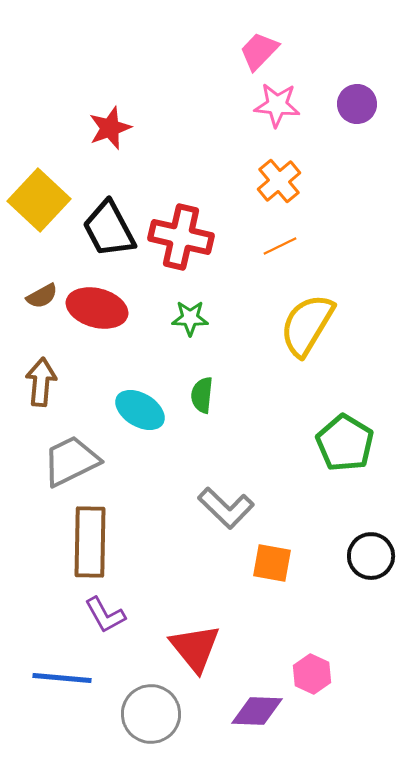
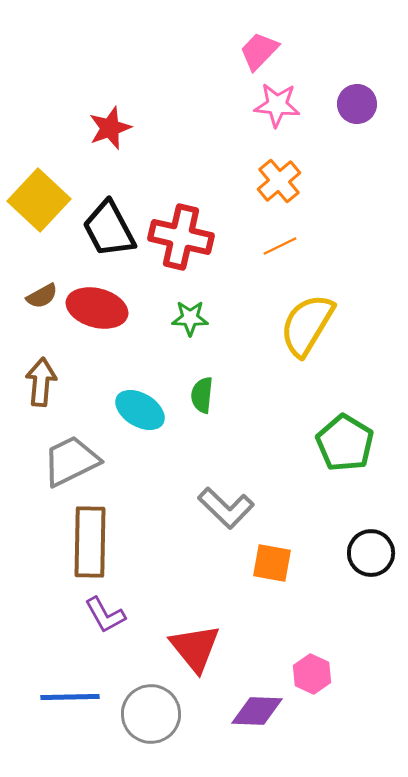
black circle: moved 3 px up
blue line: moved 8 px right, 19 px down; rotated 6 degrees counterclockwise
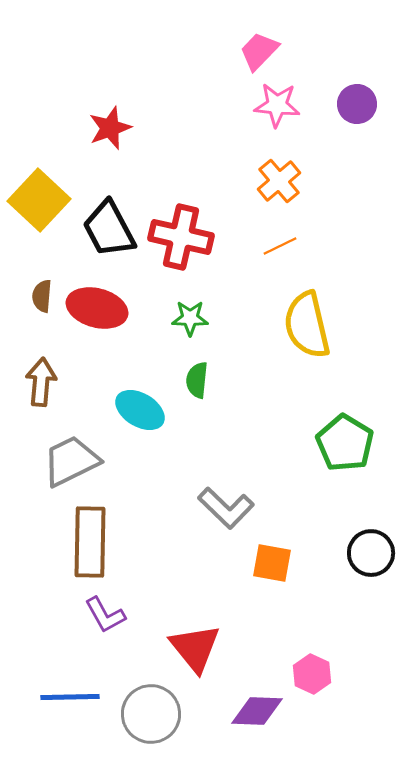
brown semicircle: rotated 124 degrees clockwise
yellow semicircle: rotated 44 degrees counterclockwise
green semicircle: moved 5 px left, 15 px up
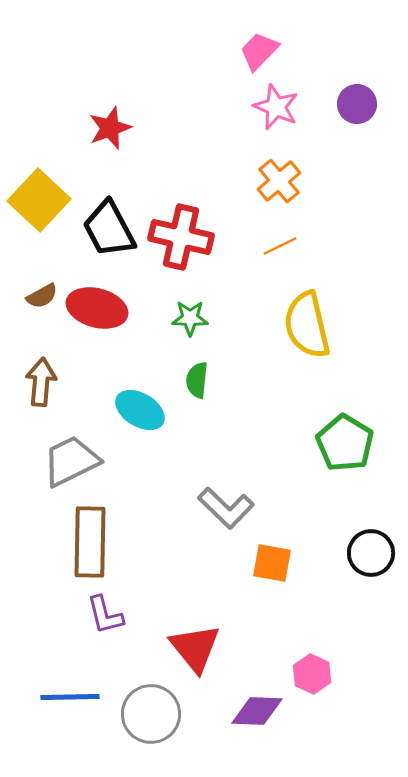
pink star: moved 1 px left, 2 px down; rotated 18 degrees clockwise
brown semicircle: rotated 124 degrees counterclockwise
purple L-shape: rotated 15 degrees clockwise
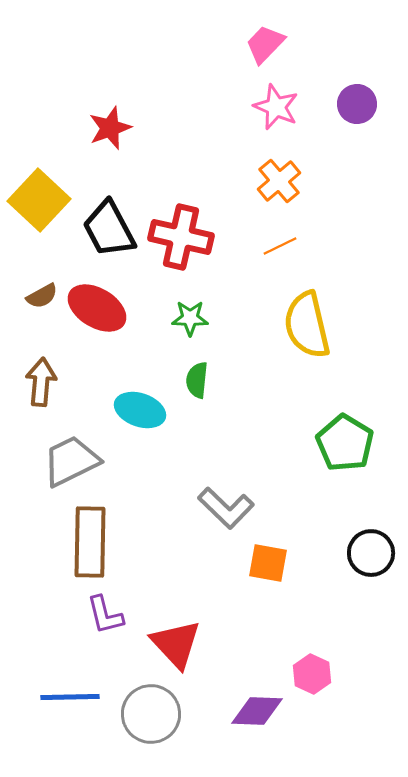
pink trapezoid: moved 6 px right, 7 px up
red ellipse: rotated 16 degrees clockwise
cyan ellipse: rotated 12 degrees counterclockwise
orange square: moved 4 px left
red triangle: moved 19 px left, 4 px up; rotated 4 degrees counterclockwise
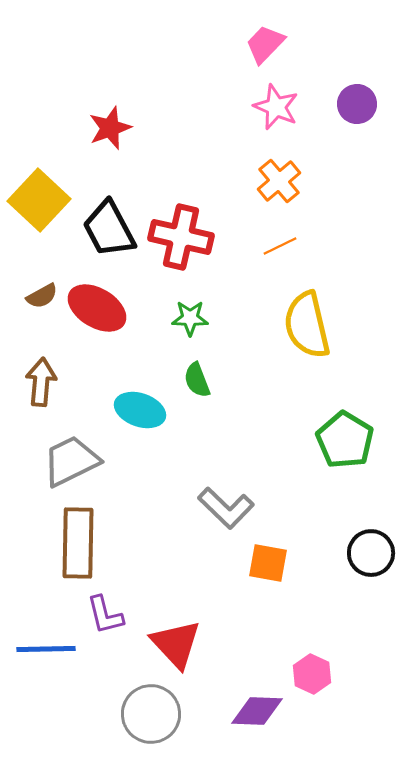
green semicircle: rotated 27 degrees counterclockwise
green pentagon: moved 3 px up
brown rectangle: moved 12 px left, 1 px down
blue line: moved 24 px left, 48 px up
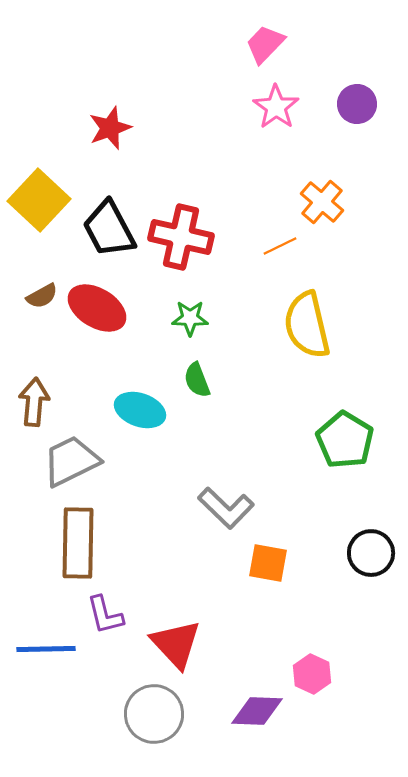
pink star: rotated 12 degrees clockwise
orange cross: moved 43 px right, 21 px down; rotated 9 degrees counterclockwise
brown arrow: moved 7 px left, 20 px down
gray circle: moved 3 px right
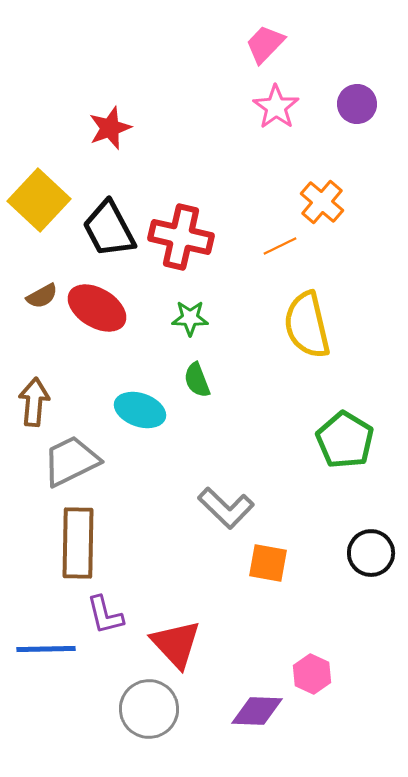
gray circle: moved 5 px left, 5 px up
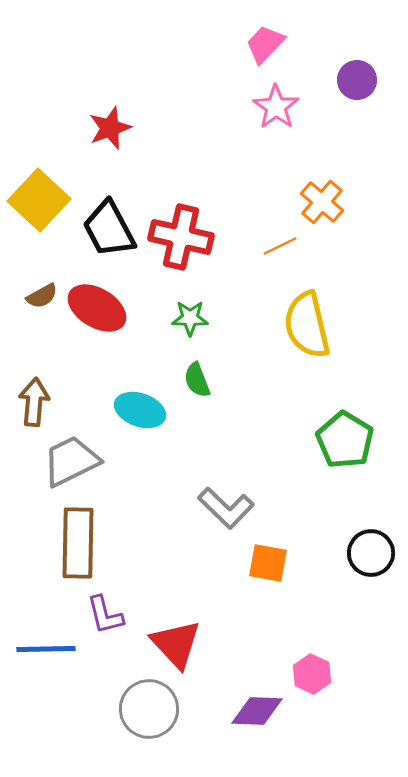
purple circle: moved 24 px up
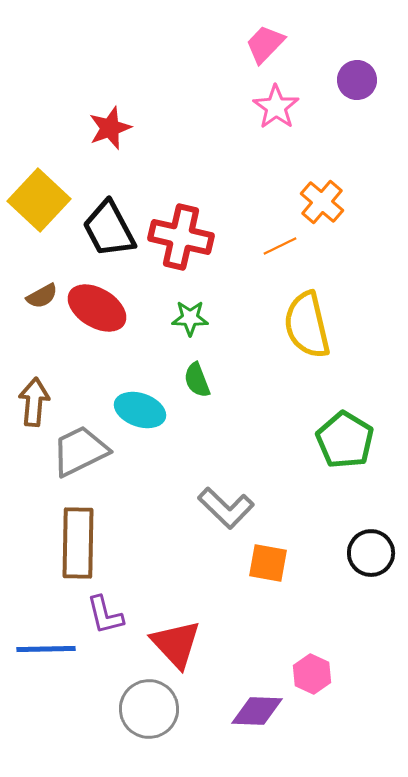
gray trapezoid: moved 9 px right, 10 px up
